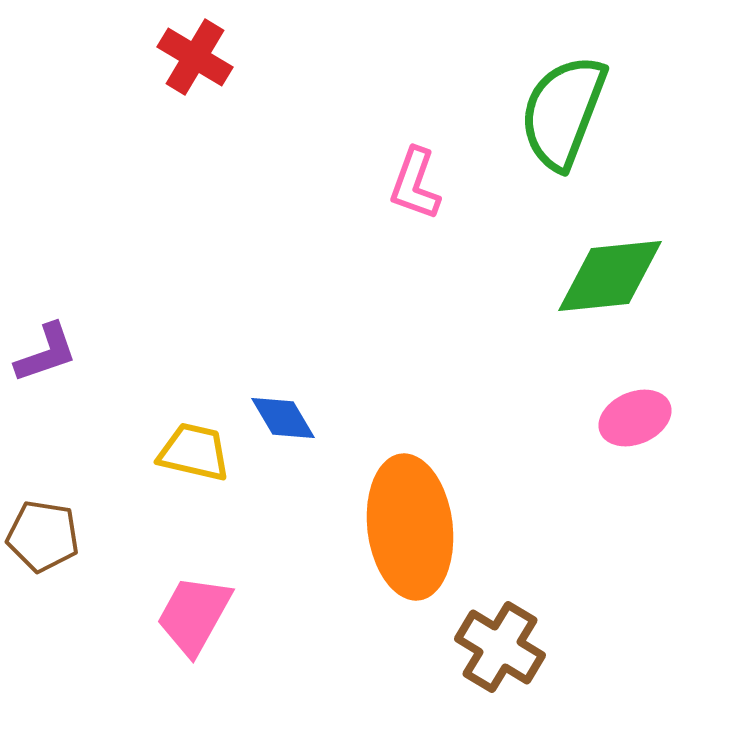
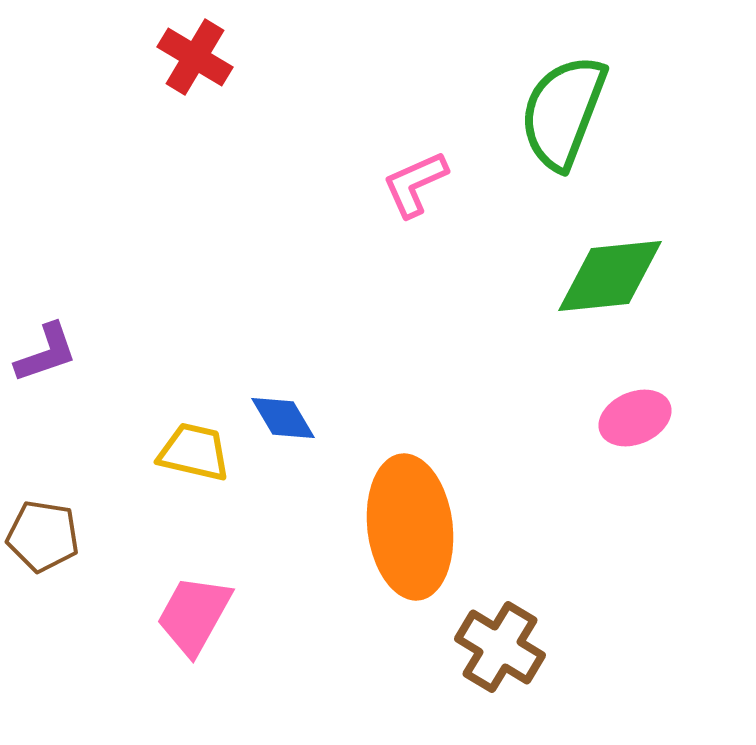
pink L-shape: rotated 46 degrees clockwise
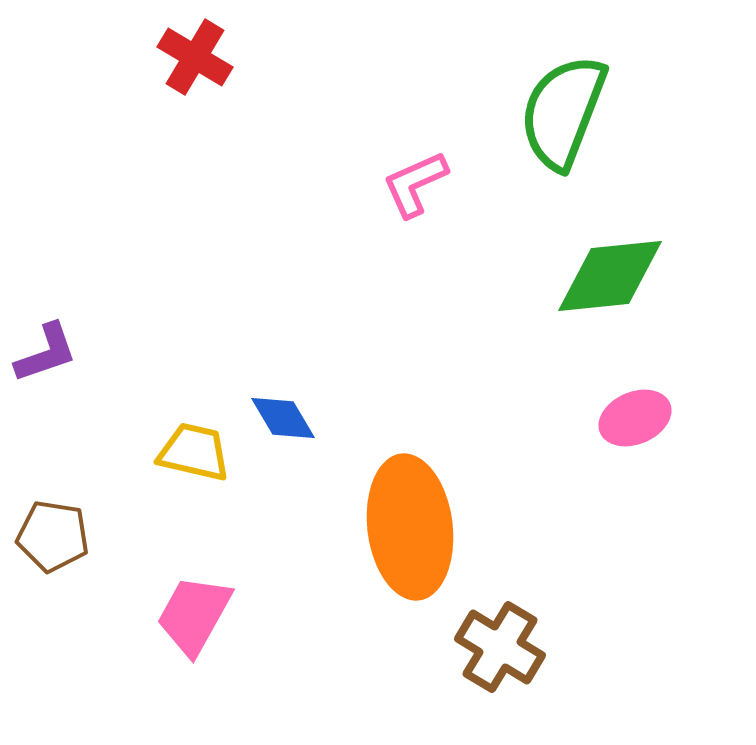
brown pentagon: moved 10 px right
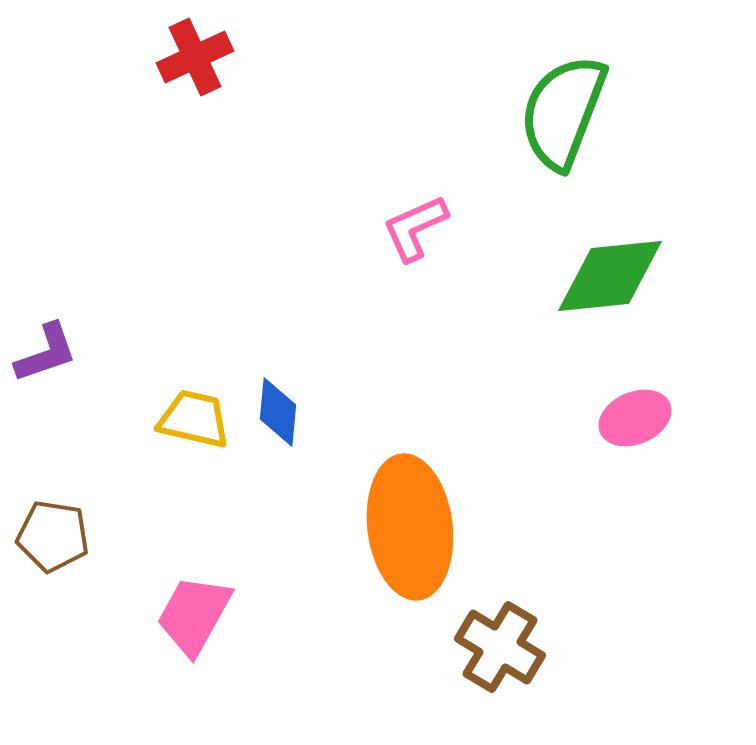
red cross: rotated 34 degrees clockwise
pink L-shape: moved 44 px down
blue diamond: moved 5 px left, 6 px up; rotated 36 degrees clockwise
yellow trapezoid: moved 33 px up
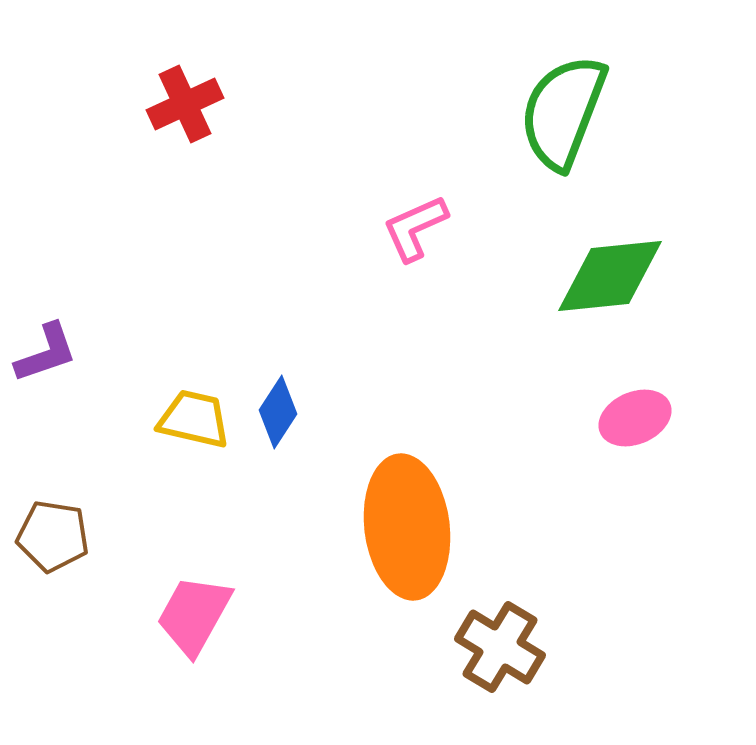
red cross: moved 10 px left, 47 px down
blue diamond: rotated 28 degrees clockwise
orange ellipse: moved 3 px left
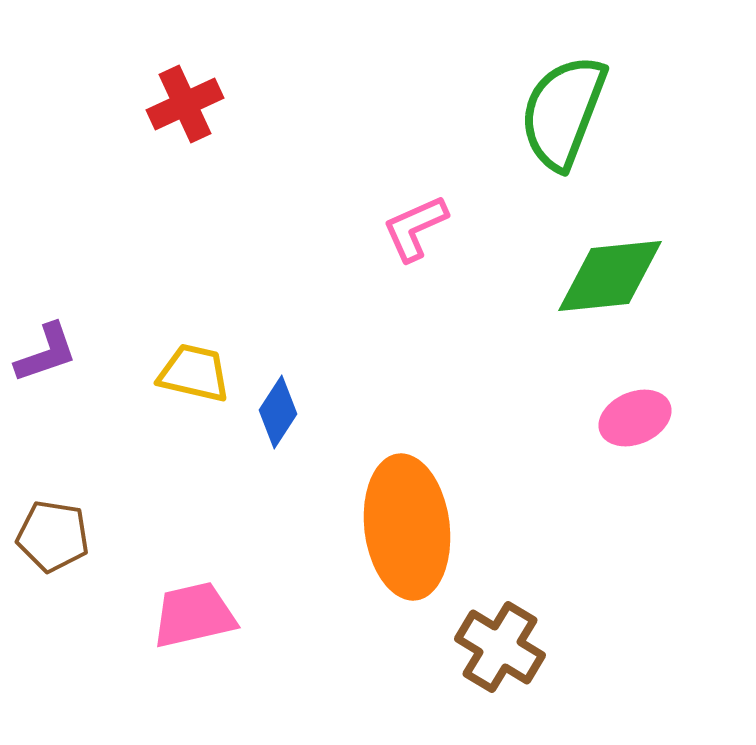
yellow trapezoid: moved 46 px up
pink trapezoid: rotated 48 degrees clockwise
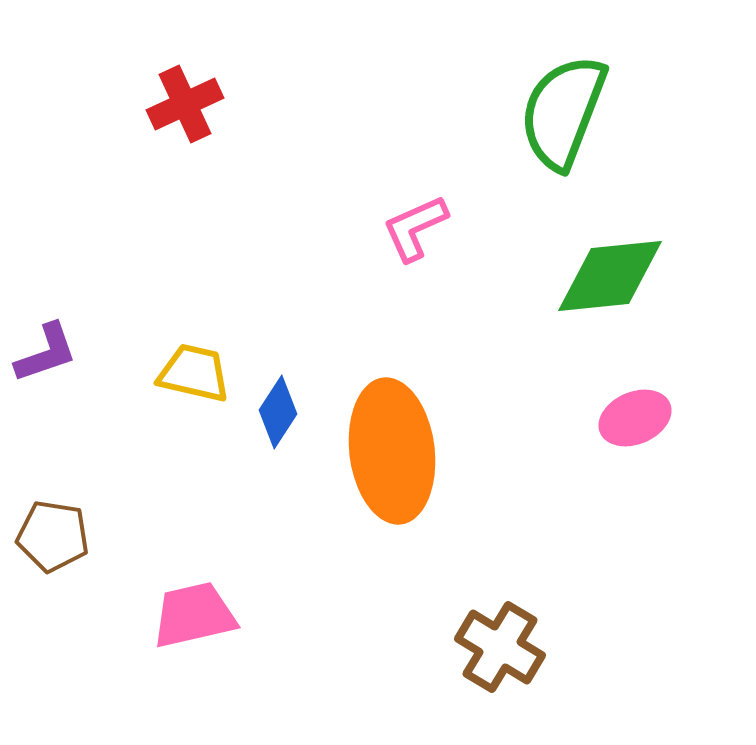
orange ellipse: moved 15 px left, 76 px up
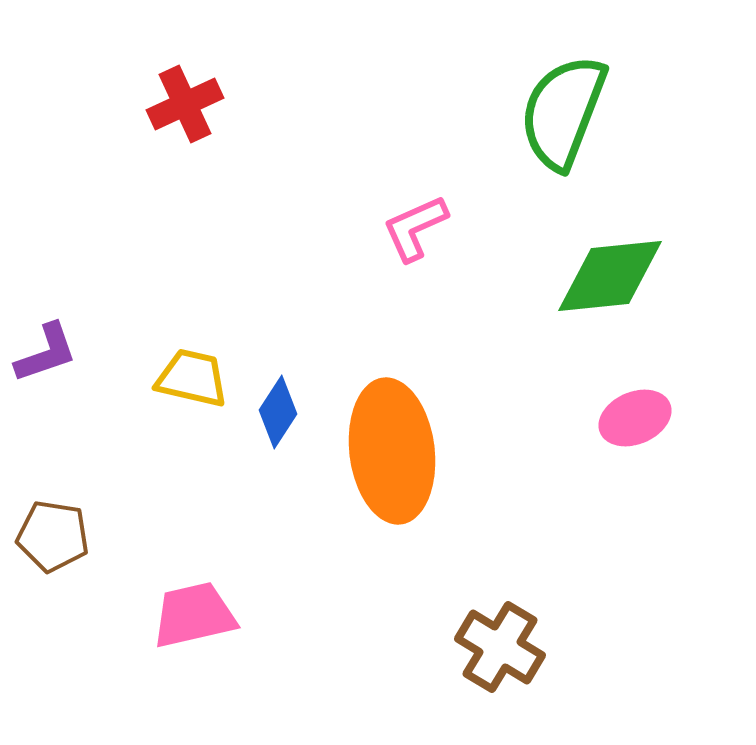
yellow trapezoid: moved 2 px left, 5 px down
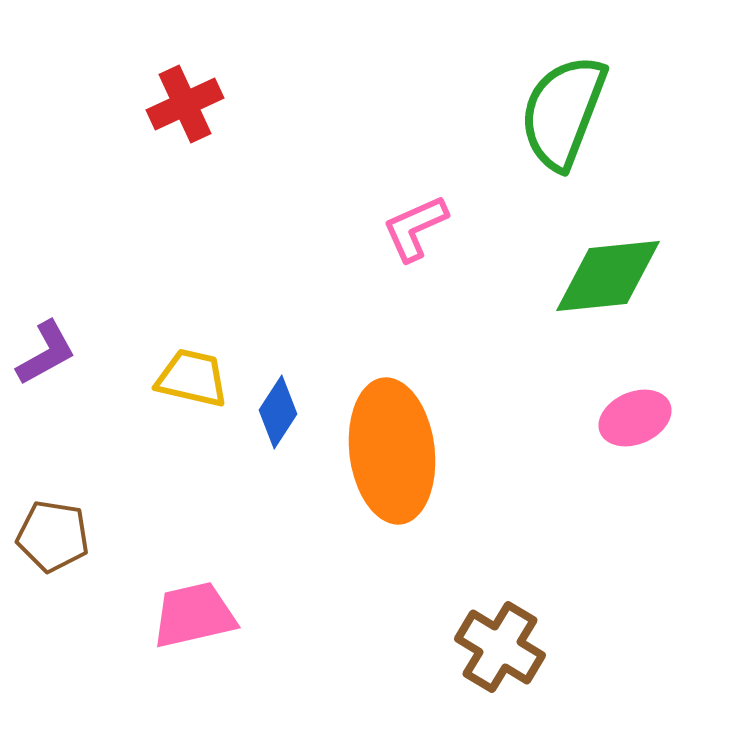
green diamond: moved 2 px left
purple L-shape: rotated 10 degrees counterclockwise
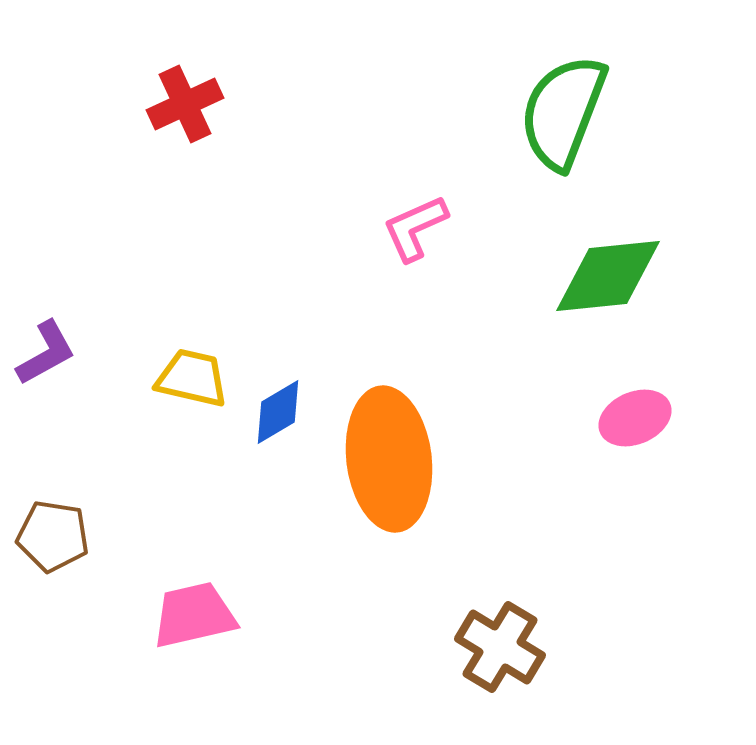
blue diamond: rotated 26 degrees clockwise
orange ellipse: moved 3 px left, 8 px down
